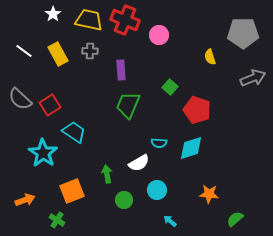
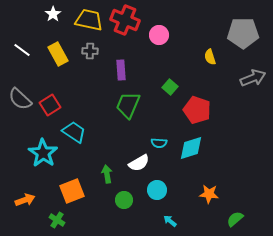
white line: moved 2 px left, 1 px up
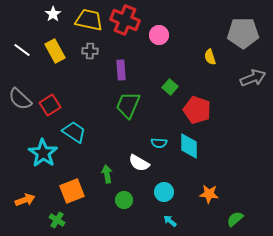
yellow rectangle: moved 3 px left, 3 px up
cyan diamond: moved 2 px left, 2 px up; rotated 72 degrees counterclockwise
white semicircle: rotated 60 degrees clockwise
cyan circle: moved 7 px right, 2 px down
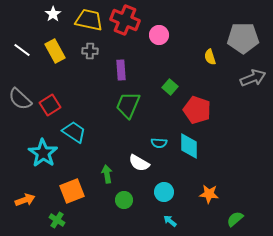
gray pentagon: moved 5 px down
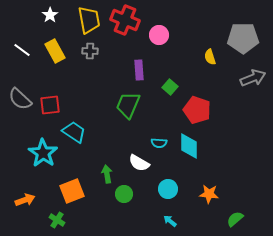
white star: moved 3 px left, 1 px down
yellow trapezoid: rotated 68 degrees clockwise
purple rectangle: moved 18 px right
red square: rotated 25 degrees clockwise
cyan circle: moved 4 px right, 3 px up
green circle: moved 6 px up
